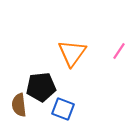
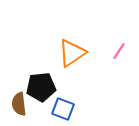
orange triangle: rotated 20 degrees clockwise
brown semicircle: moved 1 px up
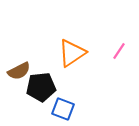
brown semicircle: moved 33 px up; rotated 110 degrees counterclockwise
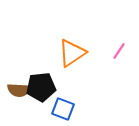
brown semicircle: moved 19 px down; rotated 30 degrees clockwise
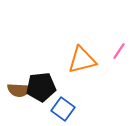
orange triangle: moved 10 px right, 7 px down; rotated 20 degrees clockwise
blue square: rotated 15 degrees clockwise
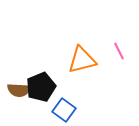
pink line: rotated 60 degrees counterclockwise
black pentagon: rotated 16 degrees counterclockwise
blue square: moved 1 px right, 1 px down
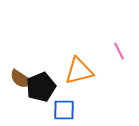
orange triangle: moved 3 px left, 11 px down
brown semicircle: moved 2 px right, 11 px up; rotated 30 degrees clockwise
blue square: rotated 35 degrees counterclockwise
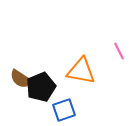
orange triangle: moved 2 px right; rotated 24 degrees clockwise
blue square: rotated 20 degrees counterclockwise
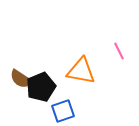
blue square: moved 1 px left, 1 px down
